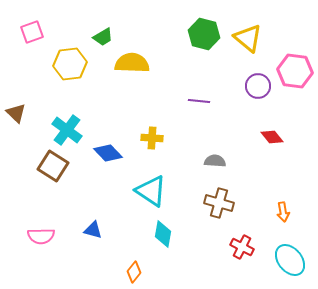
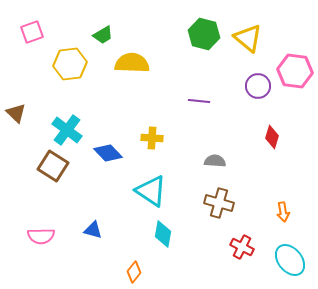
green trapezoid: moved 2 px up
red diamond: rotated 55 degrees clockwise
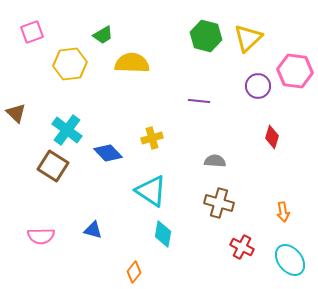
green hexagon: moved 2 px right, 2 px down
yellow triangle: rotated 36 degrees clockwise
yellow cross: rotated 20 degrees counterclockwise
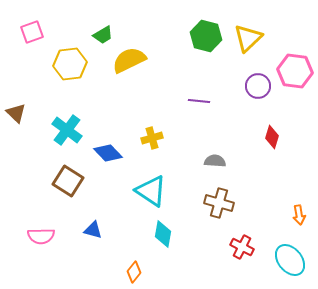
yellow semicircle: moved 3 px left, 3 px up; rotated 28 degrees counterclockwise
brown square: moved 15 px right, 15 px down
orange arrow: moved 16 px right, 3 px down
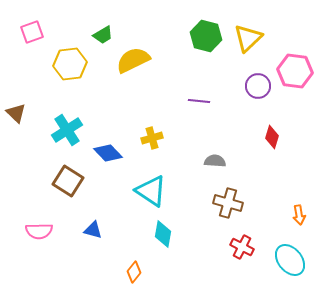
yellow semicircle: moved 4 px right
cyan cross: rotated 20 degrees clockwise
brown cross: moved 9 px right
pink semicircle: moved 2 px left, 5 px up
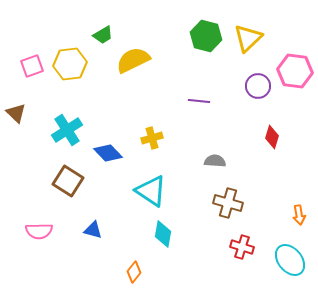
pink square: moved 34 px down
red cross: rotated 10 degrees counterclockwise
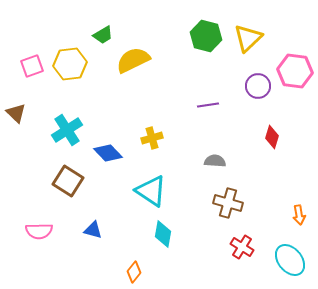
purple line: moved 9 px right, 4 px down; rotated 15 degrees counterclockwise
red cross: rotated 15 degrees clockwise
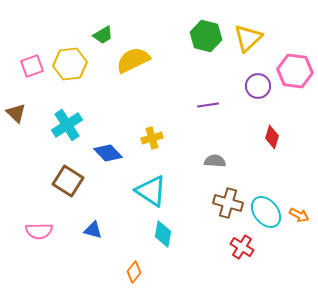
cyan cross: moved 5 px up
orange arrow: rotated 54 degrees counterclockwise
cyan ellipse: moved 24 px left, 48 px up
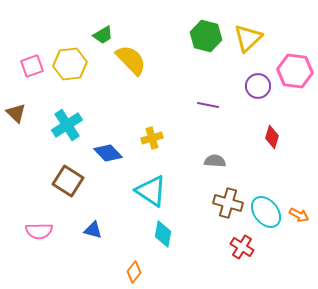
yellow semicircle: moved 2 px left; rotated 72 degrees clockwise
purple line: rotated 20 degrees clockwise
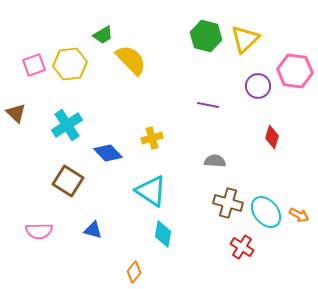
yellow triangle: moved 3 px left, 1 px down
pink square: moved 2 px right, 1 px up
